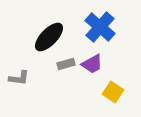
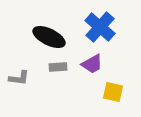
black ellipse: rotated 72 degrees clockwise
gray rectangle: moved 8 px left, 3 px down; rotated 12 degrees clockwise
yellow square: rotated 20 degrees counterclockwise
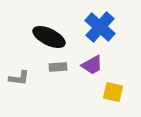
purple trapezoid: moved 1 px down
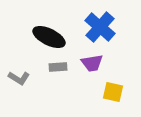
purple trapezoid: moved 2 px up; rotated 20 degrees clockwise
gray L-shape: rotated 25 degrees clockwise
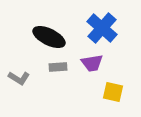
blue cross: moved 2 px right, 1 px down
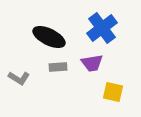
blue cross: rotated 12 degrees clockwise
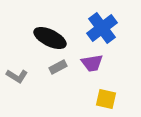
black ellipse: moved 1 px right, 1 px down
gray rectangle: rotated 24 degrees counterclockwise
gray L-shape: moved 2 px left, 2 px up
yellow square: moved 7 px left, 7 px down
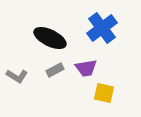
purple trapezoid: moved 6 px left, 5 px down
gray rectangle: moved 3 px left, 3 px down
yellow square: moved 2 px left, 6 px up
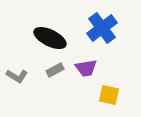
yellow square: moved 5 px right, 2 px down
